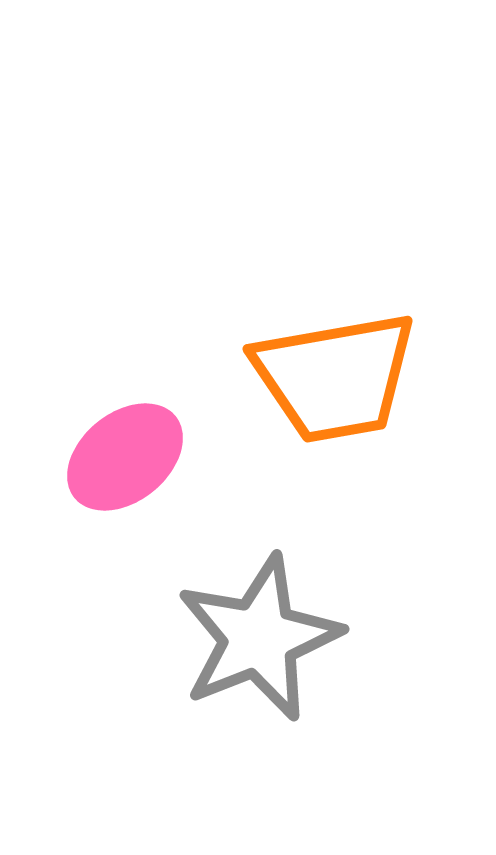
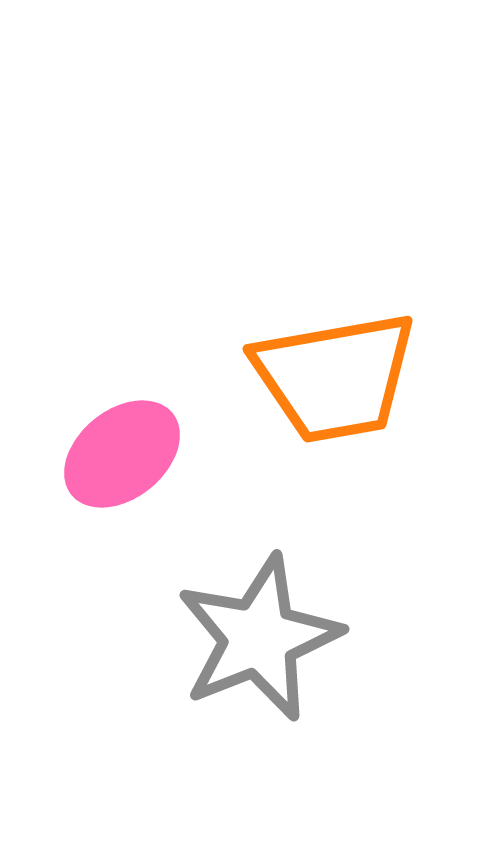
pink ellipse: moved 3 px left, 3 px up
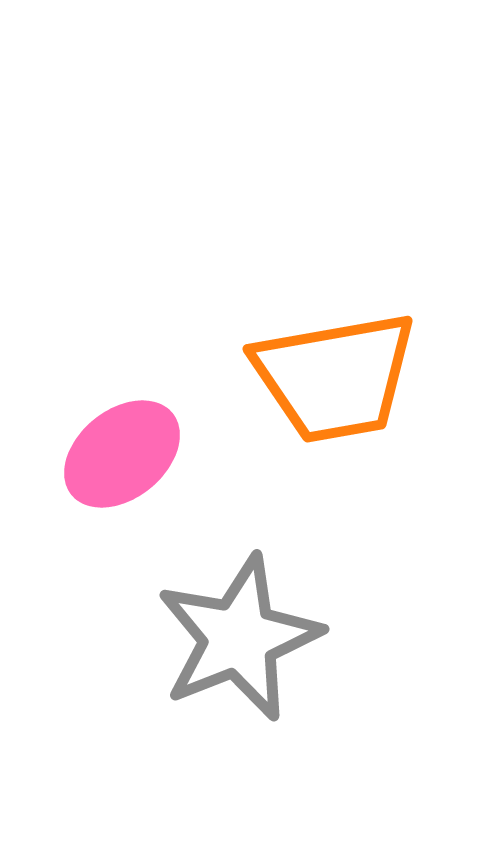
gray star: moved 20 px left
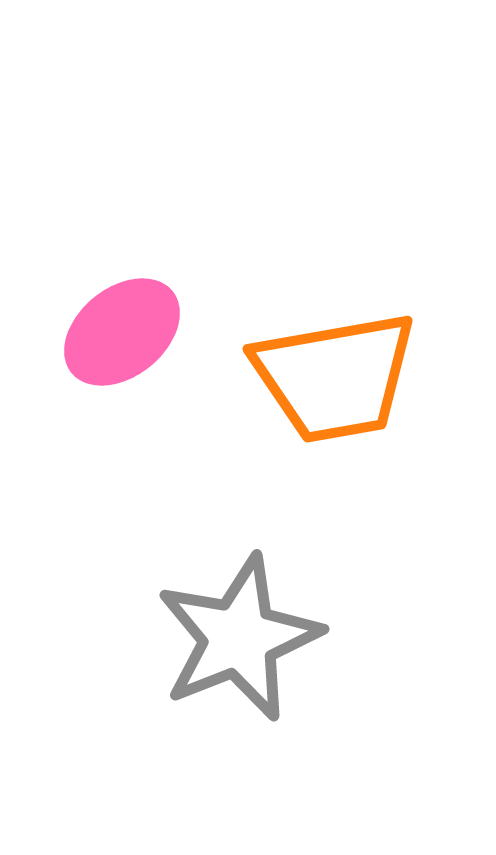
pink ellipse: moved 122 px up
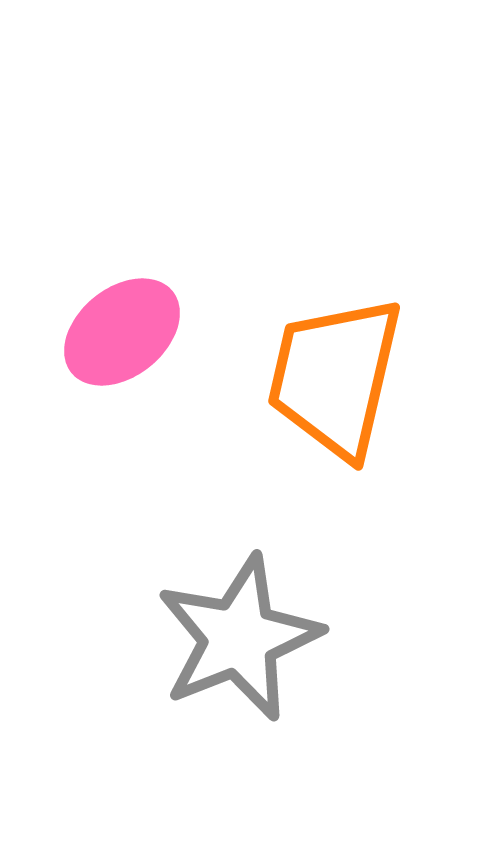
orange trapezoid: rotated 113 degrees clockwise
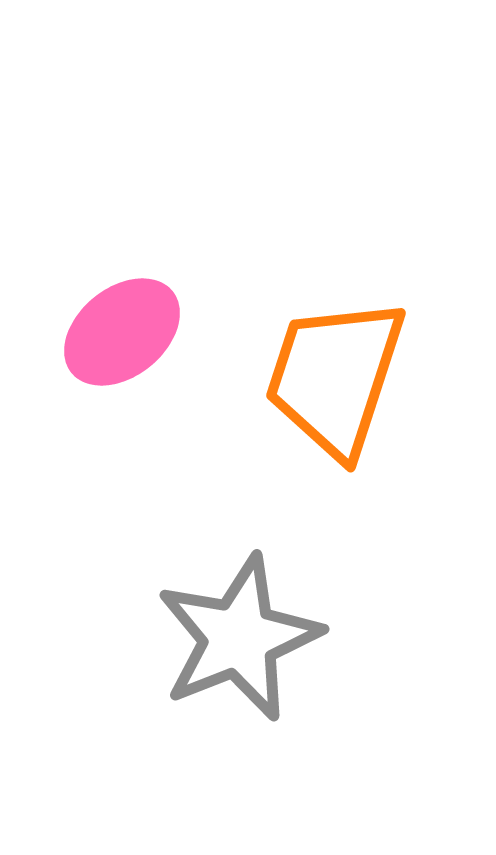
orange trapezoid: rotated 5 degrees clockwise
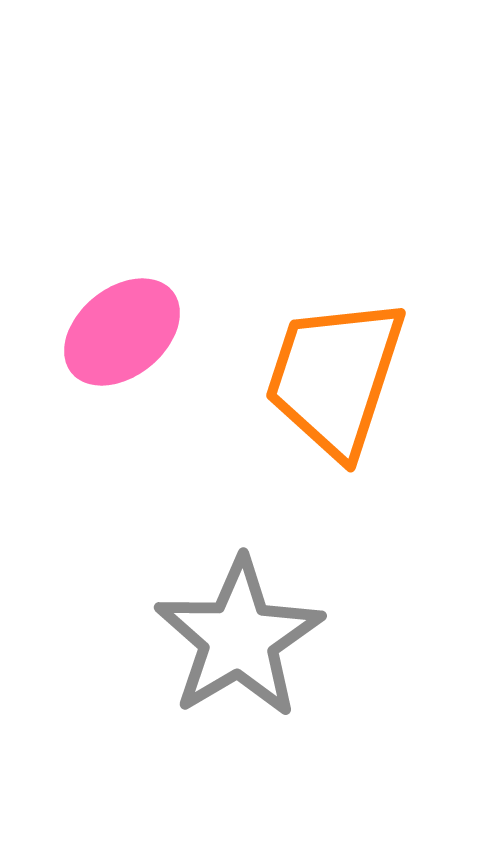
gray star: rotated 9 degrees counterclockwise
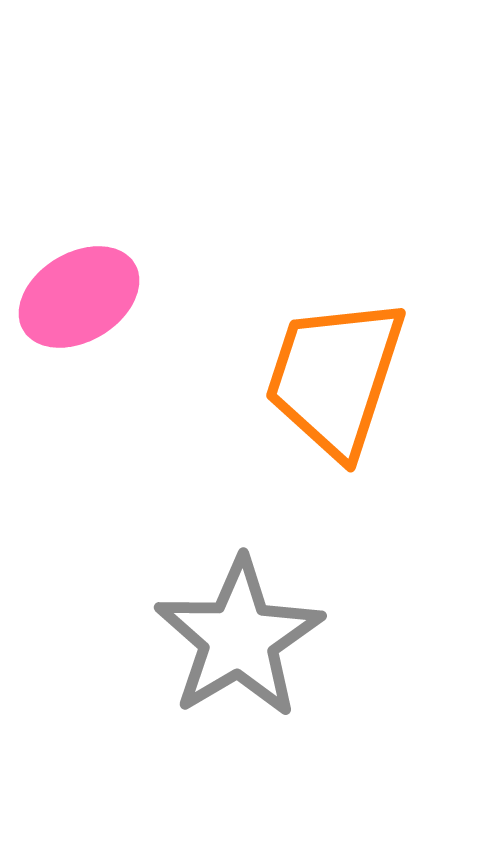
pink ellipse: moved 43 px left, 35 px up; rotated 8 degrees clockwise
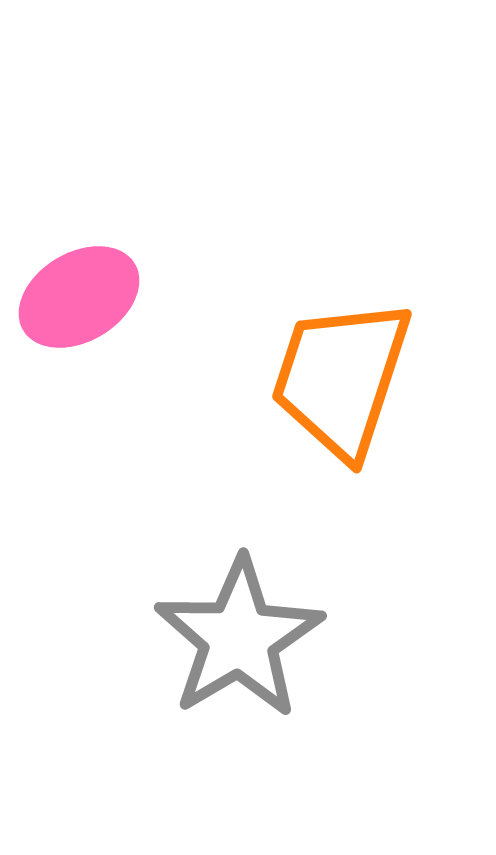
orange trapezoid: moved 6 px right, 1 px down
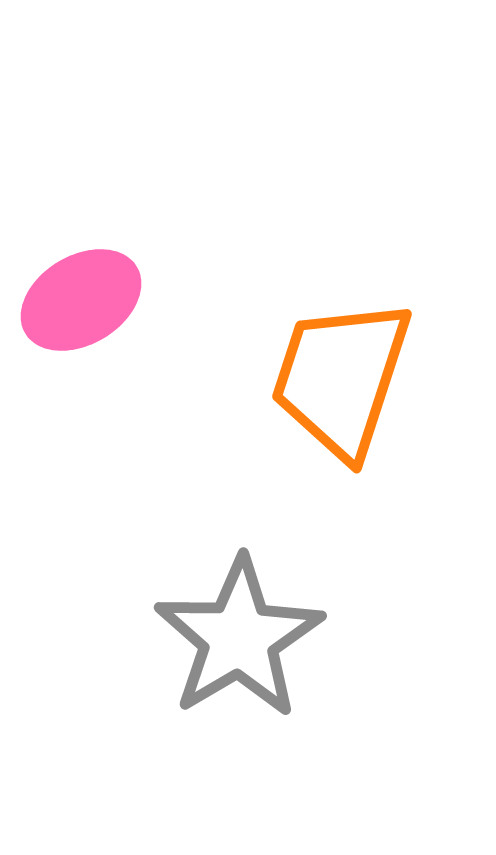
pink ellipse: moved 2 px right, 3 px down
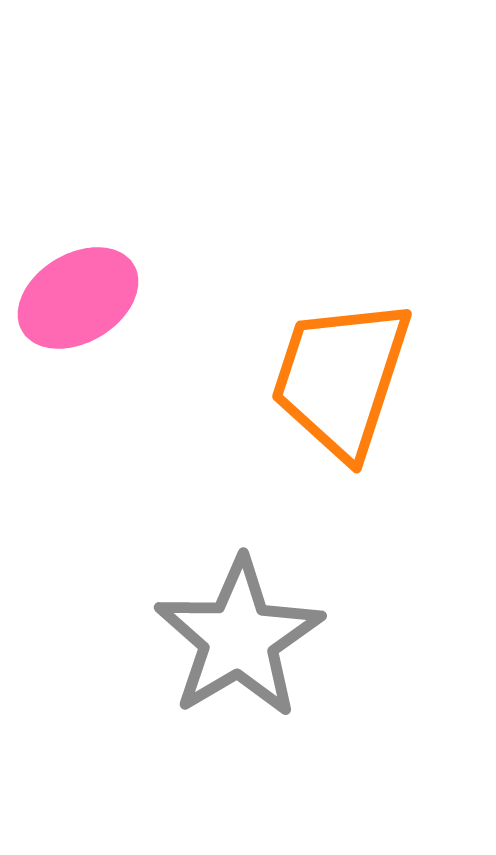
pink ellipse: moved 3 px left, 2 px up
